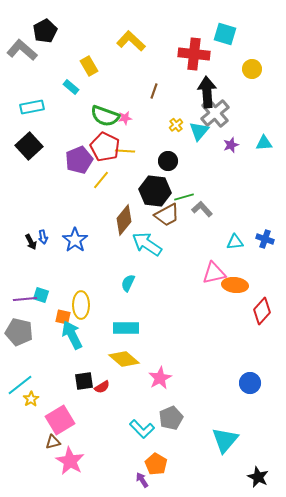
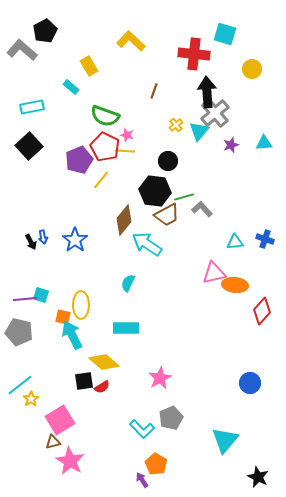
pink star at (125, 118): moved 2 px right, 17 px down; rotated 24 degrees clockwise
yellow diamond at (124, 359): moved 20 px left, 3 px down
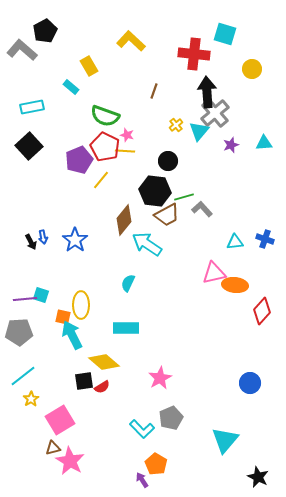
gray pentagon at (19, 332): rotated 16 degrees counterclockwise
cyan line at (20, 385): moved 3 px right, 9 px up
brown triangle at (53, 442): moved 6 px down
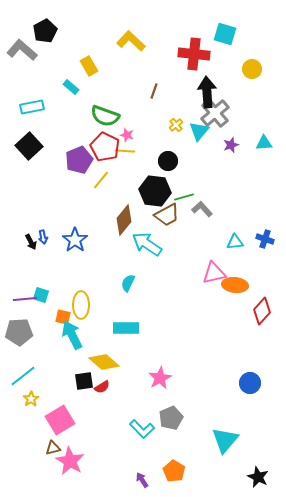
orange pentagon at (156, 464): moved 18 px right, 7 px down
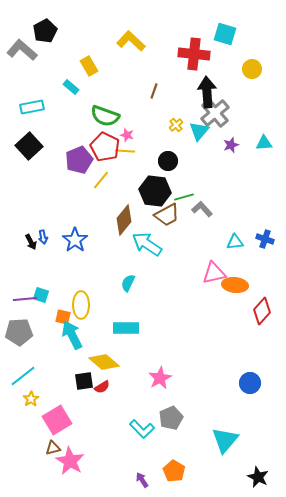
pink square at (60, 420): moved 3 px left
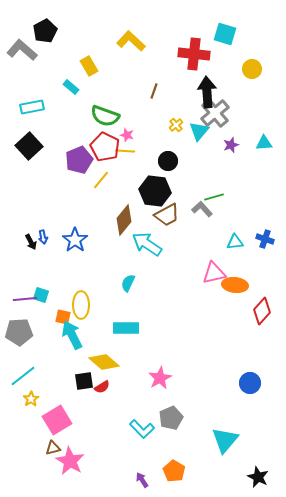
green line at (184, 197): moved 30 px right
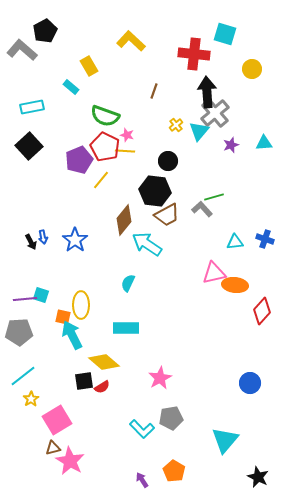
gray pentagon at (171, 418): rotated 15 degrees clockwise
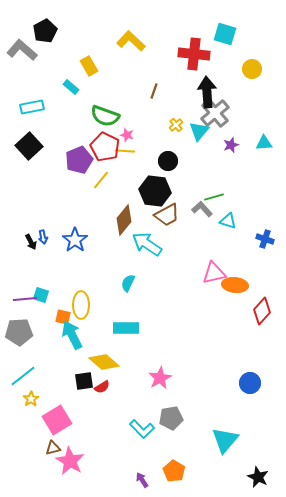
cyan triangle at (235, 242): moved 7 px left, 21 px up; rotated 24 degrees clockwise
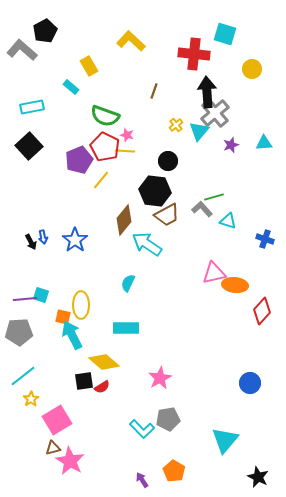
gray pentagon at (171, 418): moved 3 px left, 1 px down
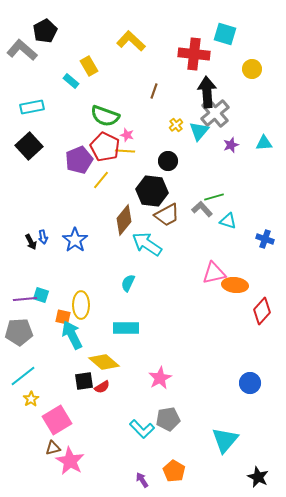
cyan rectangle at (71, 87): moved 6 px up
black hexagon at (155, 191): moved 3 px left
